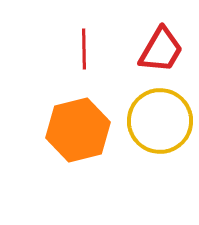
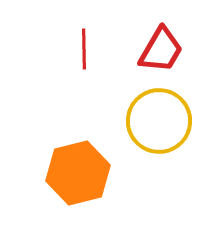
yellow circle: moved 1 px left
orange hexagon: moved 43 px down
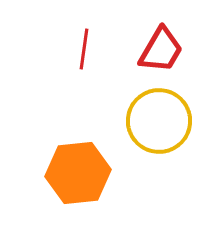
red line: rotated 9 degrees clockwise
orange hexagon: rotated 8 degrees clockwise
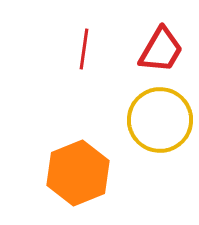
yellow circle: moved 1 px right, 1 px up
orange hexagon: rotated 16 degrees counterclockwise
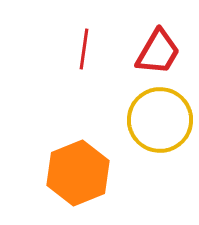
red trapezoid: moved 3 px left, 2 px down
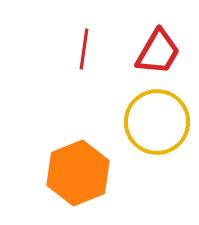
yellow circle: moved 3 px left, 2 px down
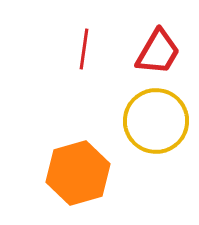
yellow circle: moved 1 px left, 1 px up
orange hexagon: rotated 6 degrees clockwise
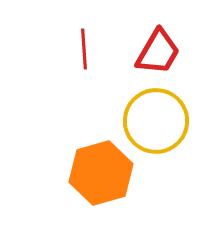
red line: rotated 12 degrees counterclockwise
orange hexagon: moved 23 px right
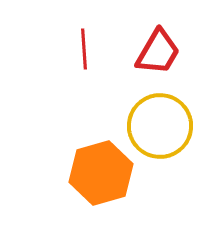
yellow circle: moved 4 px right, 5 px down
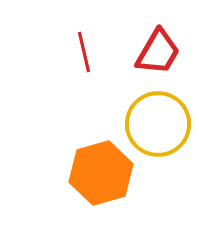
red line: moved 3 px down; rotated 9 degrees counterclockwise
yellow circle: moved 2 px left, 2 px up
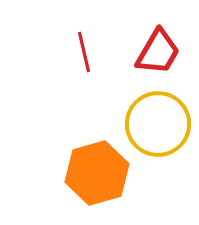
orange hexagon: moved 4 px left
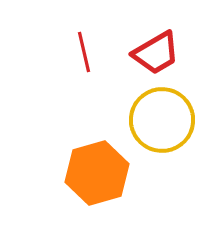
red trapezoid: moved 2 px left, 1 px down; rotated 30 degrees clockwise
yellow circle: moved 4 px right, 4 px up
